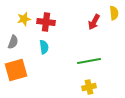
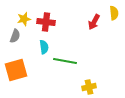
gray semicircle: moved 2 px right, 6 px up
green line: moved 24 px left; rotated 20 degrees clockwise
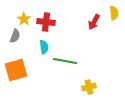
yellow star: rotated 24 degrees counterclockwise
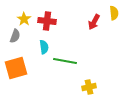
red cross: moved 1 px right, 1 px up
orange square: moved 2 px up
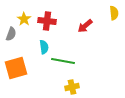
red arrow: moved 9 px left, 4 px down; rotated 21 degrees clockwise
gray semicircle: moved 4 px left, 2 px up
green line: moved 2 px left
yellow cross: moved 17 px left
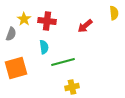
green line: moved 1 px down; rotated 25 degrees counterclockwise
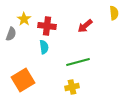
red cross: moved 5 px down
green line: moved 15 px right
orange square: moved 7 px right, 12 px down; rotated 15 degrees counterclockwise
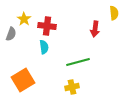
red arrow: moved 10 px right, 3 px down; rotated 42 degrees counterclockwise
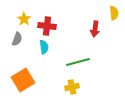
gray semicircle: moved 6 px right, 5 px down
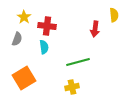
yellow semicircle: moved 2 px down
yellow star: moved 2 px up
orange square: moved 1 px right, 2 px up
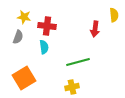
yellow star: rotated 24 degrees counterclockwise
gray semicircle: moved 1 px right, 2 px up
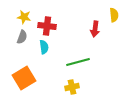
gray semicircle: moved 4 px right
